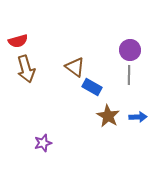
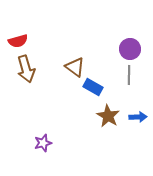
purple circle: moved 1 px up
blue rectangle: moved 1 px right
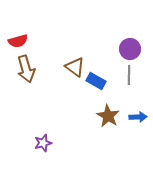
blue rectangle: moved 3 px right, 6 px up
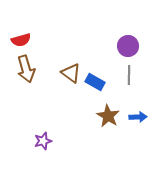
red semicircle: moved 3 px right, 1 px up
purple circle: moved 2 px left, 3 px up
brown triangle: moved 4 px left, 6 px down
blue rectangle: moved 1 px left, 1 px down
purple star: moved 2 px up
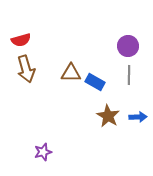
brown triangle: rotated 35 degrees counterclockwise
purple star: moved 11 px down
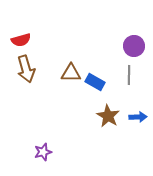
purple circle: moved 6 px right
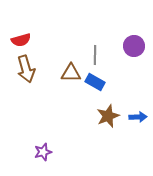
gray line: moved 34 px left, 20 px up
brown star: rotated 20 degrees clockwise
